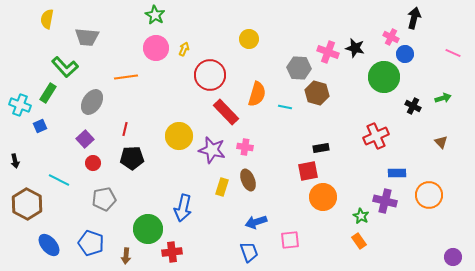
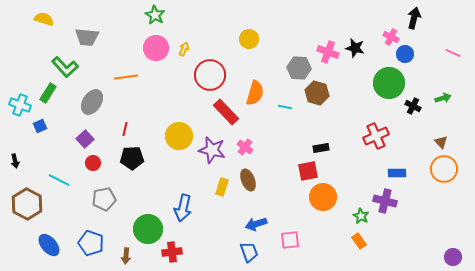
yellow semicircle at (47, 19): moved 3 px left; rotated 96 degrees clockwise
green circle at (384, 77): moved 5 px right, 6 px down
orange semicircle at (257, 94): moved 2 px left, 1 px up
pink cross at (245, 147): rotated 28 degrees clockwise
orange circle at (429, 195): moved 15 px right, 26 px up
blue arrow at (256, 222): moved 2 px down
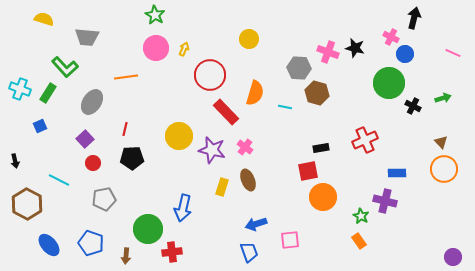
cyan cross at (20, 105): moved 16 px up
red cross at (376, 136): moved 11 px left, 4 px down
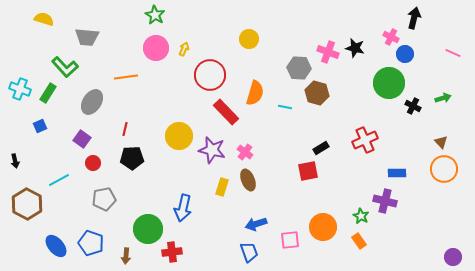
purple square at (85, 139): moved 3 px left; rotated 12 degrees counterclockwise
pink cross at (245, 147): moved 5 px down
black rectangle at (321, 148): rotated 21 degrees counterclockwise
cyan line at (59, 180): rotated 55 degrees counterclockwise
orange circle at (323, 197): moved 30 px down
blue ellipse at (49, 245): moved 7 px right, 1 px down
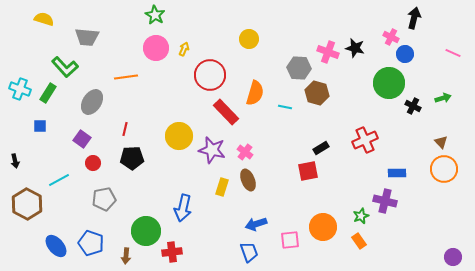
blue square at (40, 126): rotated 24 degrees clockwise
green star at (361, 216): rotated 21 degrees clockwise
green circle at (148, 229): moved 2 px left, 2 px down
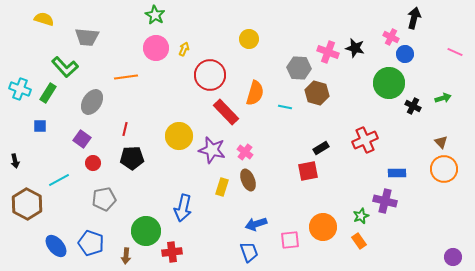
pink line at (453, 53): moved 2 px right, 1 px up
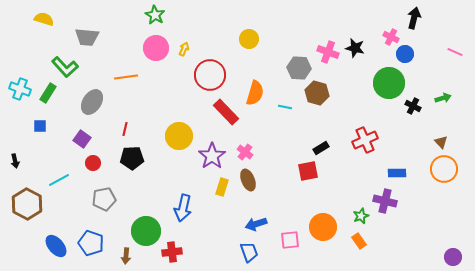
purple star at (212, 150): moved 6 px down; rotated 24 degrees clockwise
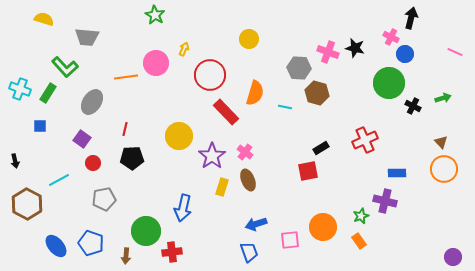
black arrow at (414, 18): moved 3 px left
pink circle at (156, 48): moved 15 px down
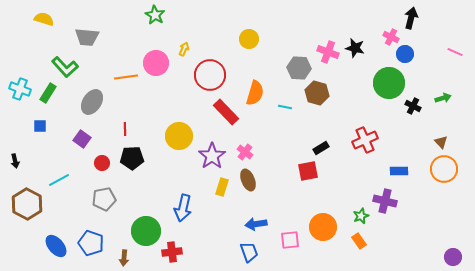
red line at (125, 129): rotated 16 degrees counterclockwise
red circle at (93, 163): moved 9 px right
blue rectangle at (397, 173): moved 2 px right, 2 px up
blue arrow at (256, 224): rotated 10 degrees clockwise
brown arrow at (126, 256): moved 2 px left, 2 px down
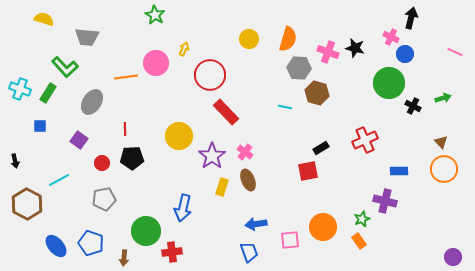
orange semicircle at (255, 93): moved 33 px right, 54 px up
purple square at (82, 139): moved 3 px left, 1 px down
green star at (361, 216): moved 1 px right, 3 px down
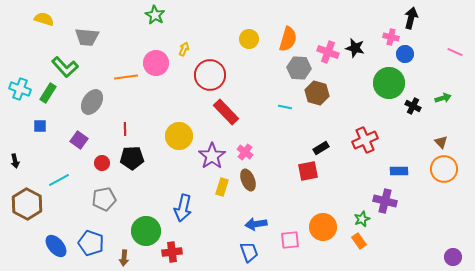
pink cross at (391, 37): rotated 14 degrees counterclockwise
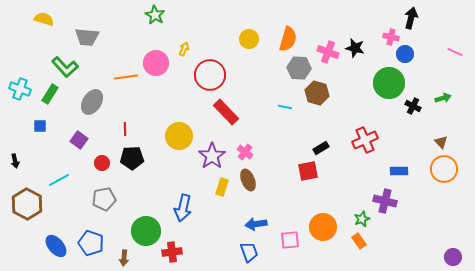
green rectangle at (48, 93): moved 2 px right, 1 px down
